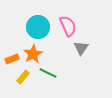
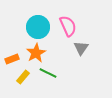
orange star: moved 3 px right, 1 px up
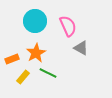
cyan circle: moved 3 px left, 6 px up
gray triangle: rotated 35 degrees counterclockwise
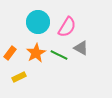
cyan circle: moved 3 px right, 1 px down
pink semicircle: moved 1 px left, 1 px down; rotated 55 degrees clockwise
orange rectangle: moved 2 px left, 6 px up; rotated 32 degrees counterclockwise
green line: moved 11 px right, 18 px up
yellow rectangle: moved 4 px left; rotated 24 degrees clockwise
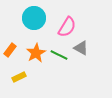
cyan circle: moved 4 px left, 4 px up
orange rectangle: moved 3 px up
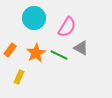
yellow rectangle: rotated 40 degrees counterclockwise
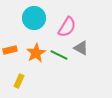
orange rectangle: rotated 40 degrees clockwise
yellow rectangle: moved 4 px down
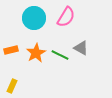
pink semicircle: moved 1 px left, 10 px up
orange rectangle: moved 1 px right
green line: moved 1 px right
yellow rectangle: moved 7 px left, 5 px down
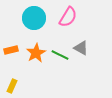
pink semicircle: moved 2 px right
